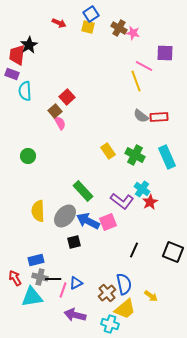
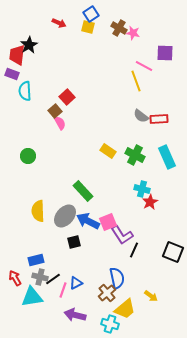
red rectangle at (159, 117): moved 2 px down
yellow rectangle at (108, 151): rotated 21 degrees counterclockwise
cyan cross at (142, 189): rotated 21 degrees counterclockwise
purple L-shape at (122, 201): moved 34 px down; rotated 20 degrees clockwise
black line at (53, 279): rotated 35 degrees counterclockwise
blue semicircle at (124, 284): moved 7 px left, 6 px up
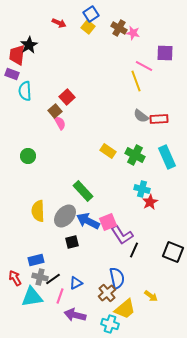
yellow square at (88, 27): rotated 24 degrees clockwise
black square at (74, 242): moved 2 px left
pink line at (63, 290): moved 3 px left, 6 px down
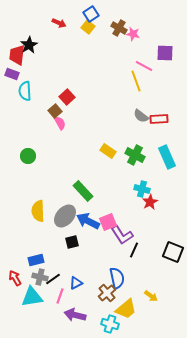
pink star at (133, 33): moved 1 px down
yellow trapezoid at (125, 309): moved 1 px right
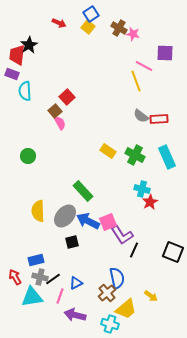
red arrow at (15, 278): moved 1 px up
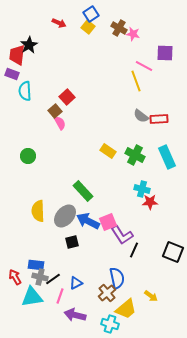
red star at (150, 202): rotated 28 degrees clockwise
blue rectangle at (36, 260): moved 5 px down; rotated 21 degrees clockwise
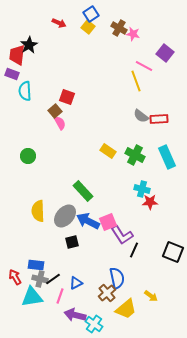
purple square at (165, 53): rotated 36 degrees clockwise
red square at (67, 97): rotated 28 degrees counterclockwise
gray cross at (40, 277): moved 2 px down
cyan cross at (110, 324): moved 16 px left; rotated 18 degrees clockwise
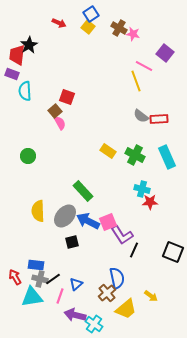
blue triangle at (76, 283): moved 1 px down; rotated 16 degrees counterclockwise
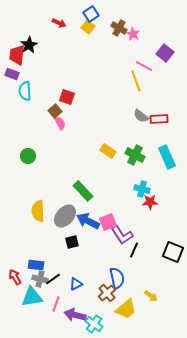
pink star at (133, 34): rotated 16 degrees clockwise
blue triangle at (76, 284): rotated 16 degrees clockwise
pink line at (60, 296): moved 4 px left, 8 px down
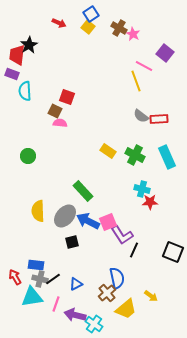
brown square at (55, 111): rotated 24 degrees counterclockwise
pink semicircle at (60, 123): rotated 56 degrees counterclockwise
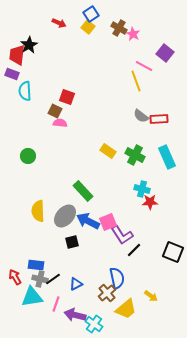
black line at (134, 250): rotated 21 degrees clockwise
